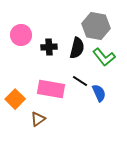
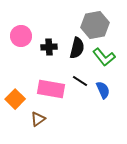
gray hexagon: moved 1 px left, 1 px up; rotated 20 degrees counterclockwise
pink circle: moved 1 px down
blue semicircle: moved 4 px right, 3 px up
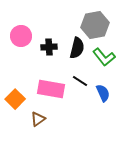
blue semicircle: moved 3 px down
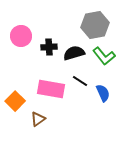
black semicircle: moved 3 px left, 5 px down; rotated 120 degrees counterclockwise
green L-shape: moved 1 px up
orange square: moved 2 px down
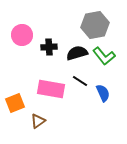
pink circle: moved 1 px right, 1 px up
black semicircle: moved 3 px right
orange square: moved 2 px down; rotated 24 degrees clockwise
brown triangle: moved 2 px down
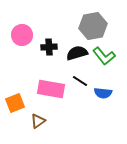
gray hexagon: moved 2 px left, 1 px down
blue semicircle: rotated 120 degrees clockwise
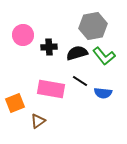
pink circle: moved 1 px right
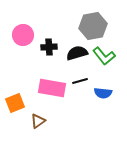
black line: rotated 49 degrees counterclockwise
pink rectangle: moved 1 px right, 1 px up
